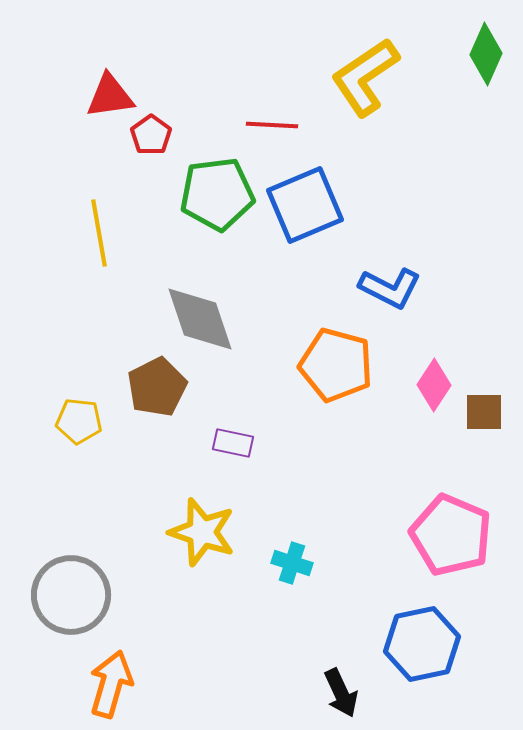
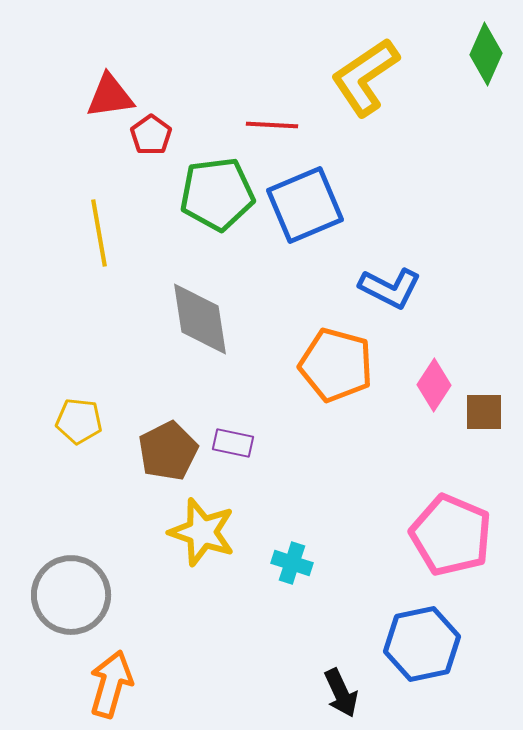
gray diamond: rotated 10 degrees clockwise
brown pentagon: moved 11 px right, 64 px down
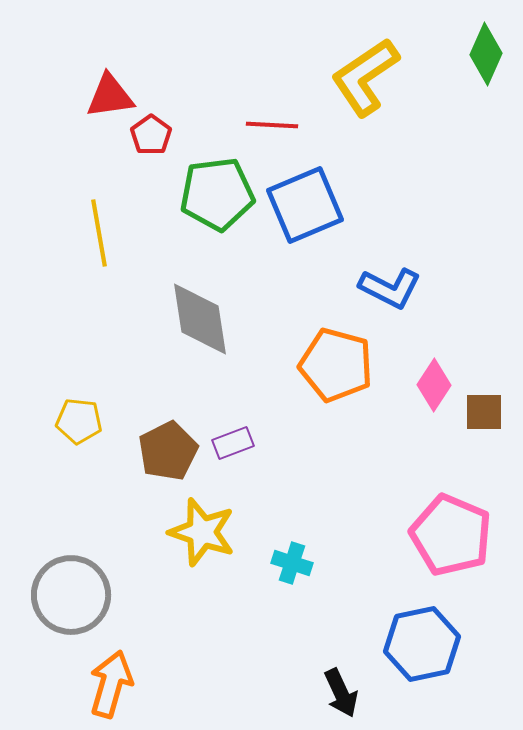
purple rectangle: rotated 33 degrees counterclockwise
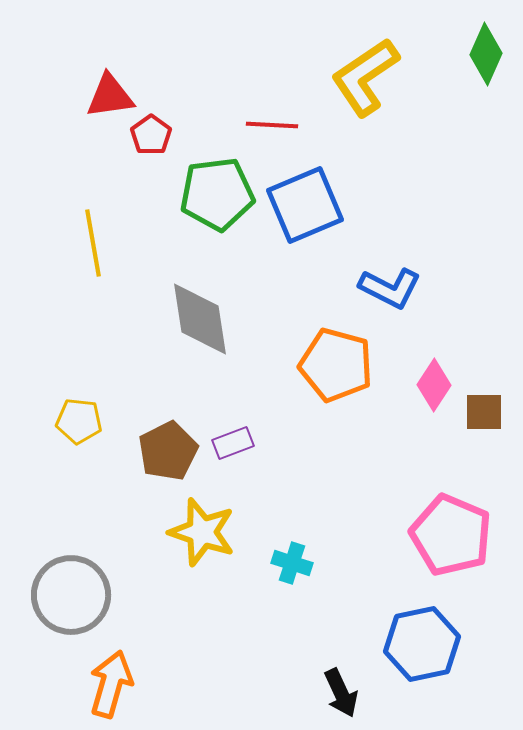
yellow line: moved 6 px left, 10 px down
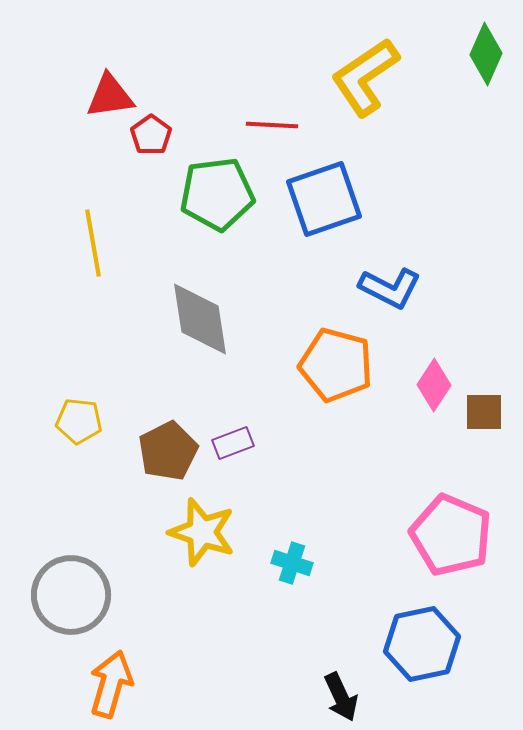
blue square: moved 19 px right, 6 px up; rotated 4 degrees clockwise
black arrow: moved 4 px down
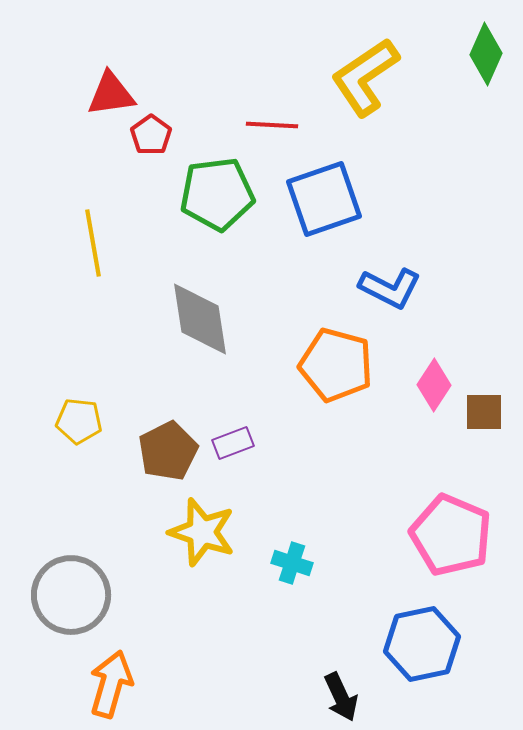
red triangle: moved 1 px right, 2 px up
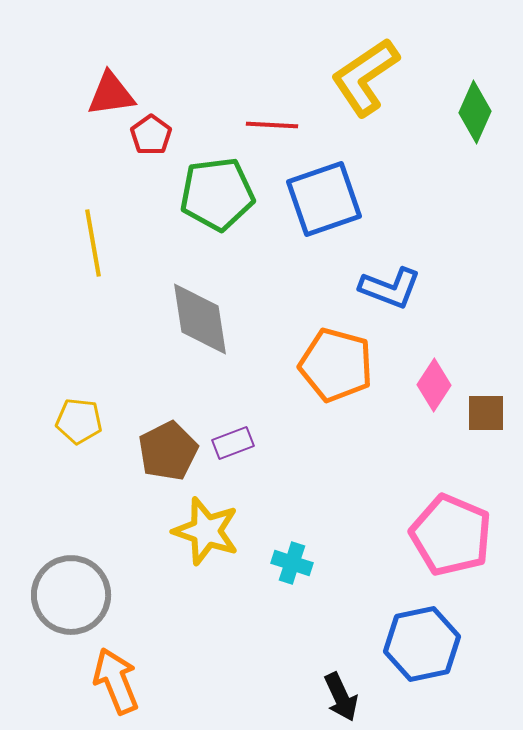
green diamond: moved 11 px left, 58 px down
blue L-shape: rotated 6 degrees counterclockwise
brown square: moved 2 px right, 1 px down
yellow star: moved 4 px right, 1 px up
orange arrow: moved 5 px right, 3 px up; rotated 38 degrees counterclockwise
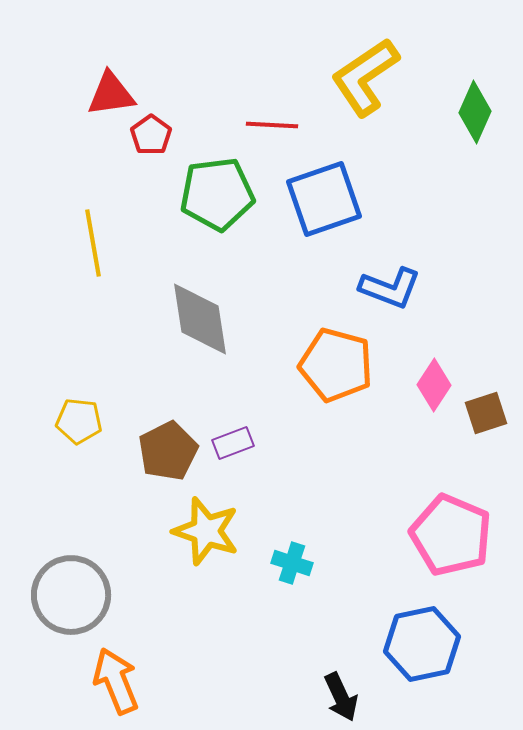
brown square: rotated 18 degrees counterclockwise
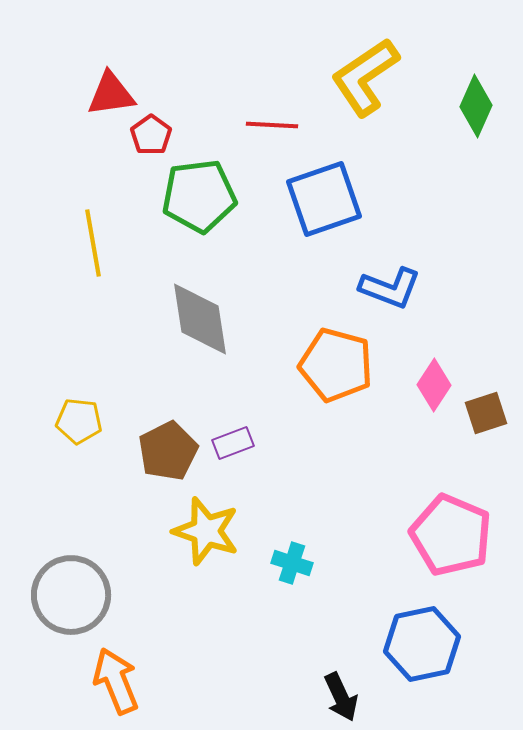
green diamond: moved 1 px right, 6 px up
green pentagon: moved 18 px left, 2 px down
